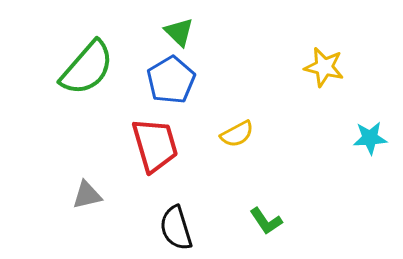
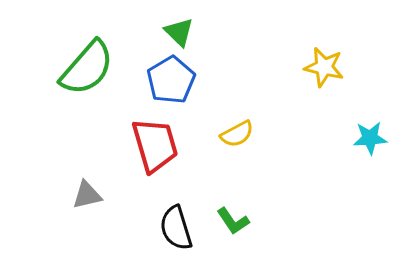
green L-shape: moved 33 px left
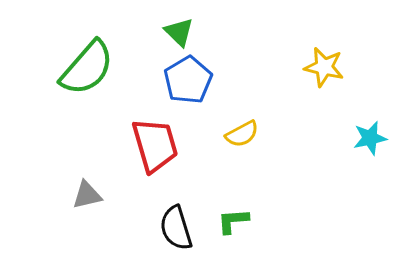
blue pentagon: moved 17 px right
yellow semicircle: moved 5 px right
cyan star: rotated 8 degrees counterclockwise
green L-shape: rotated 120 degrees clockwise
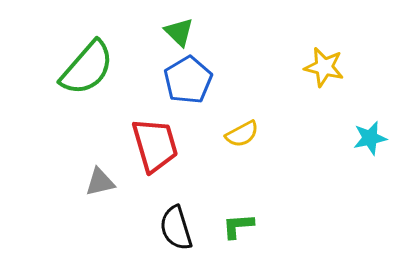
gray triangle: moved 13 px right, 13 px up
green L-shape: moved 5 px right, 5 px down
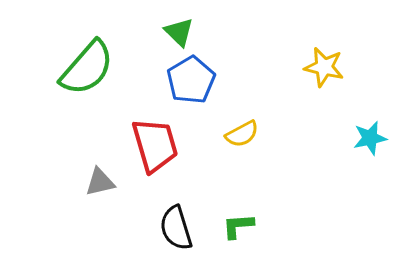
blue pentagon: moved 3 px right
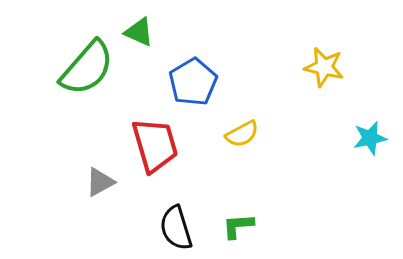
green triangle: moved 40 px left; rotated 20 degrees counterclockwise
blue pentagon: moved 2 px right, 2 px down
gray triangle: rotated 16 degrees counterclockwise
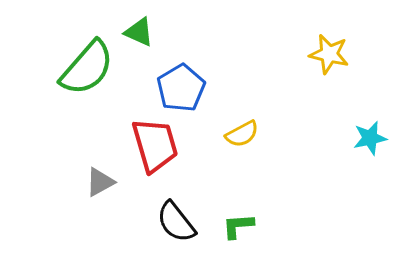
yellow star: moved 5 px right, 13 px up
blue pentagon: moved 12 px left, 6 px down
black semicircle: moved 6 px up; rotated 21 degrees counterclockwise
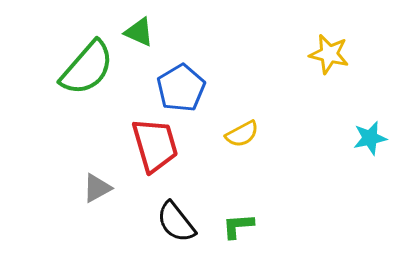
gray triangle: moved 3 px left, 6 px down
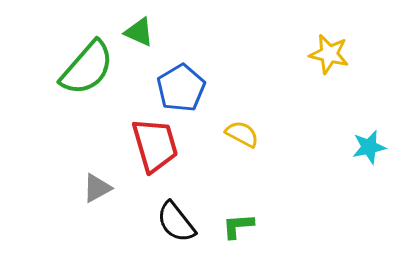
yellow semicircle: rotated 124 degrees counterclockwise
cyan star: moved 1 px left, 9 px down
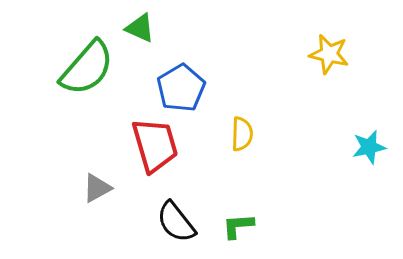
green triangle: moved 1 px right, 4 px up
yellow semicircle: rotated 64 degrees clockwise
